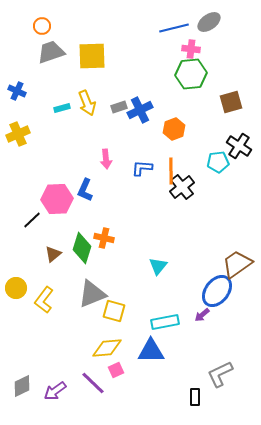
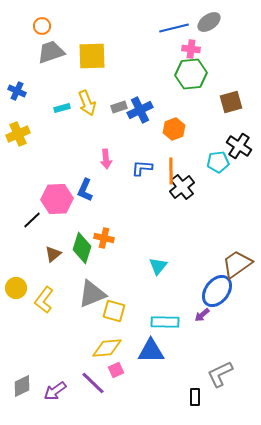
cyan rectangle at (165, 322): rotated 12 degrees clockwise
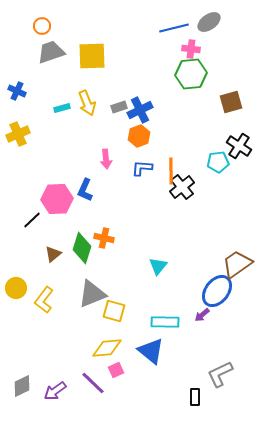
orange hexagon at (174, 129): moved 35 px left, 7 px down
blue triangle at (151, 351): rotated 40 degrees clockwise
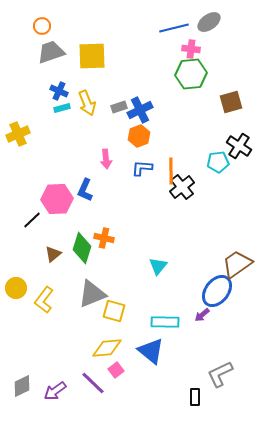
blue cross at (17, 91): moved 42 px right
pink square at (116, 370): rotated 14 degrees counterclockwise
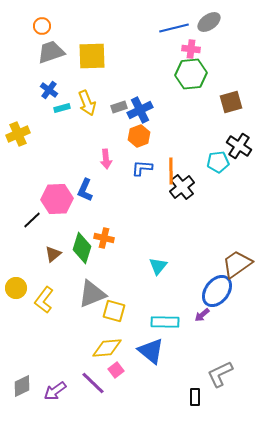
blue cross at (59, 91): moved 10 px left, 1 px up; rotated 12 degrees clockwise
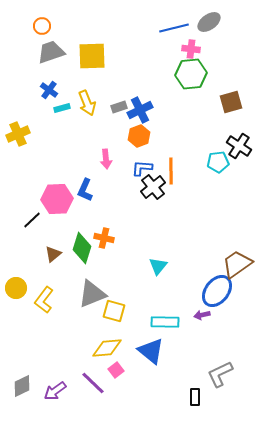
black cross at (182, 187): moved 29 px left
purple arrow at (202, 315): rotated 28 degrees clockwise
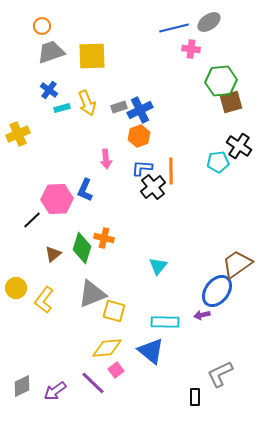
green hexagon at (191, 74): moved 30 px right, 7 px down
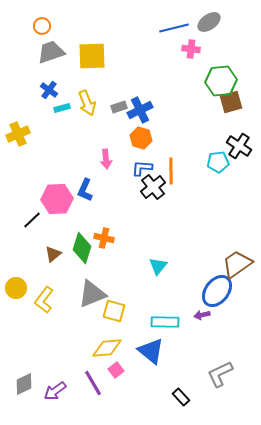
orange hexagon at (139, 136): moved 2 px right, 2 px down; rotated 25 degrees counterclockwise
purple line at (93, 383): rotated 16 degrees clockwise
gray diamond at (22, 386): moved 2 px right, 2 px up
black rectangle at (195, 397): moved 14 px left; rotated 42 degrees counterclockwise
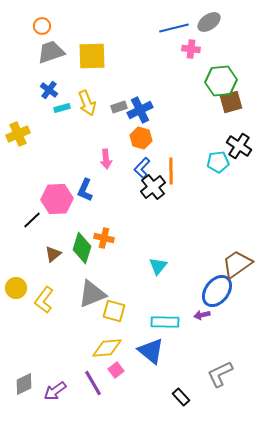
blue L-shape at (142, 168): rotated 50 degrees counterclockwise
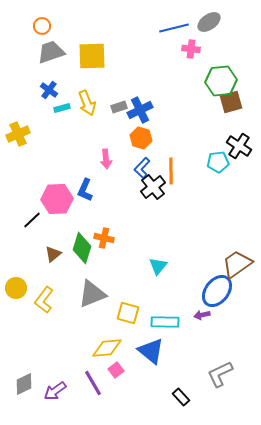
yellow square at (114, 311): moved 14 px right, 2 px down
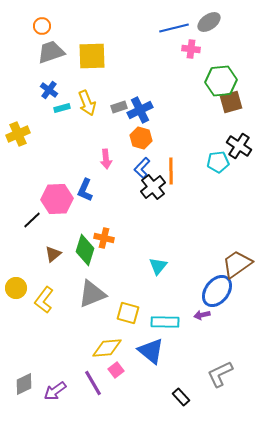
green diamond at (82, 248): moved 3 px right, 2 px down
